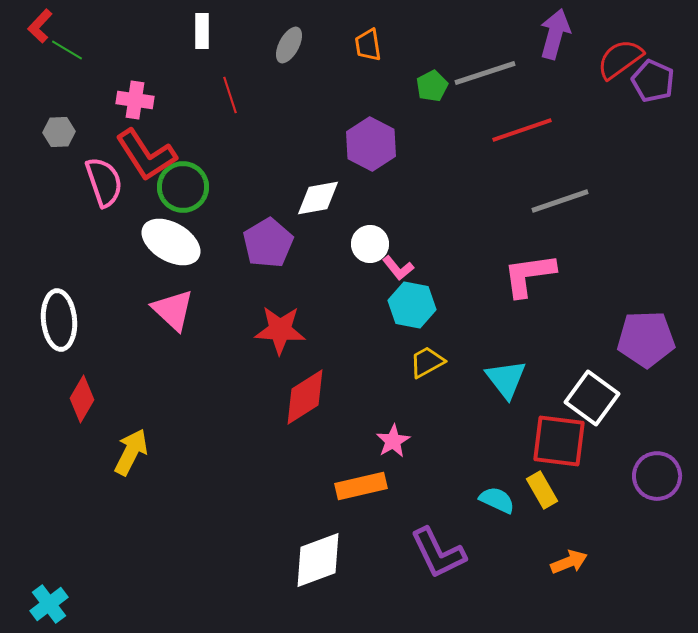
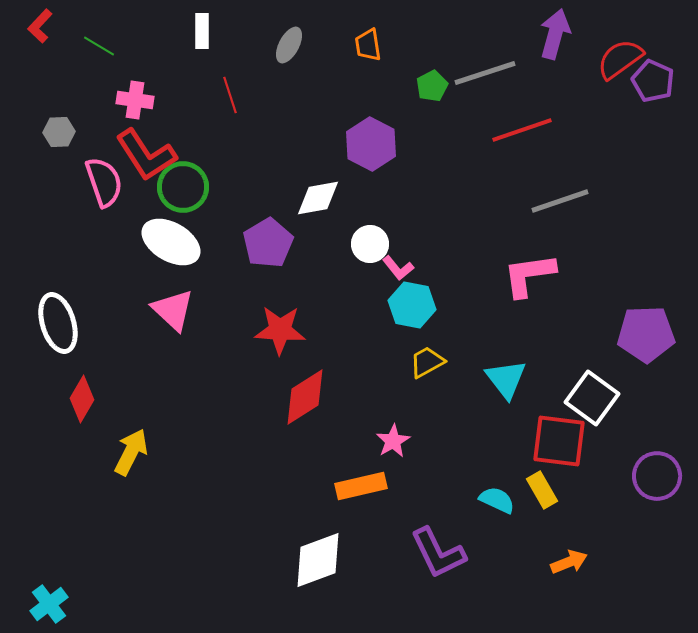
green line at (67, 50): moved 32 px right, 4 px up
white ellipse at (59, 320): moved 1 px left, 3 px down; rotated 12 degrees counterclockwise
purple pentagon at (646, 339): moved 5 px up
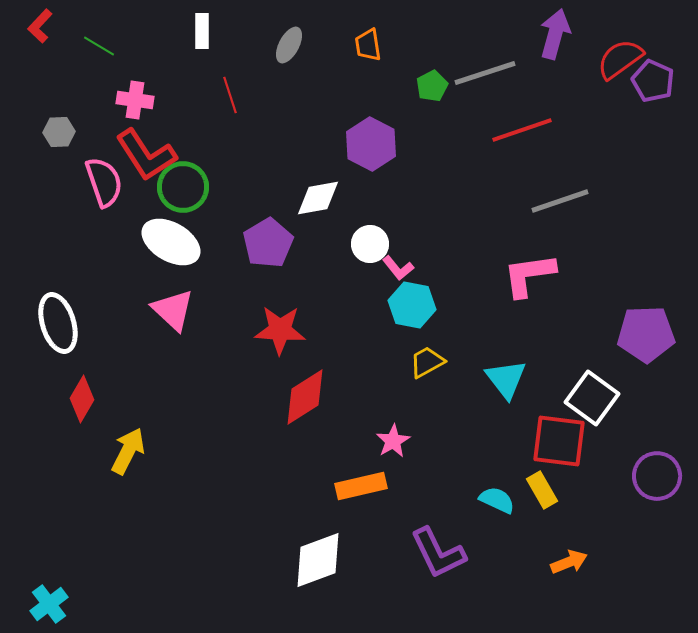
yellow arrow at (131, 452): moved 3 px left, 1 px up
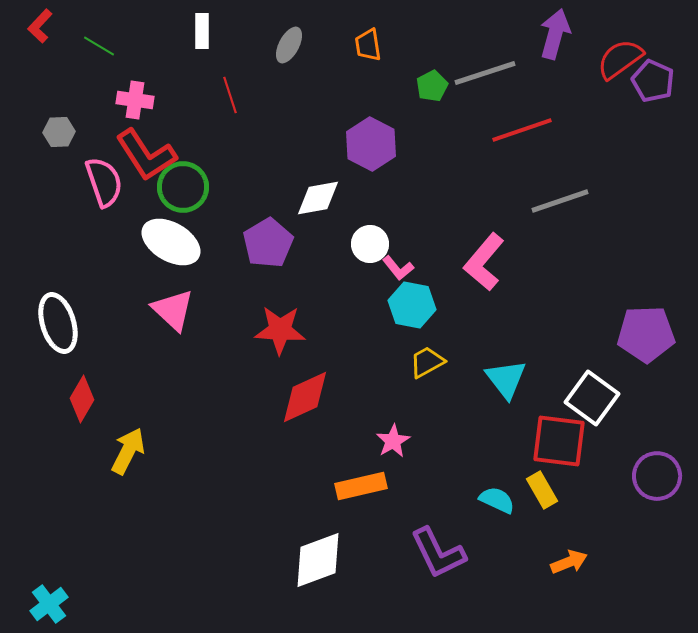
pink L-shape at (529, 275): moved 45 px left, 13 px up; rotated 42 degrees counterclockwise
red diamond at (305, 397): rotated 8 degrees clockwise
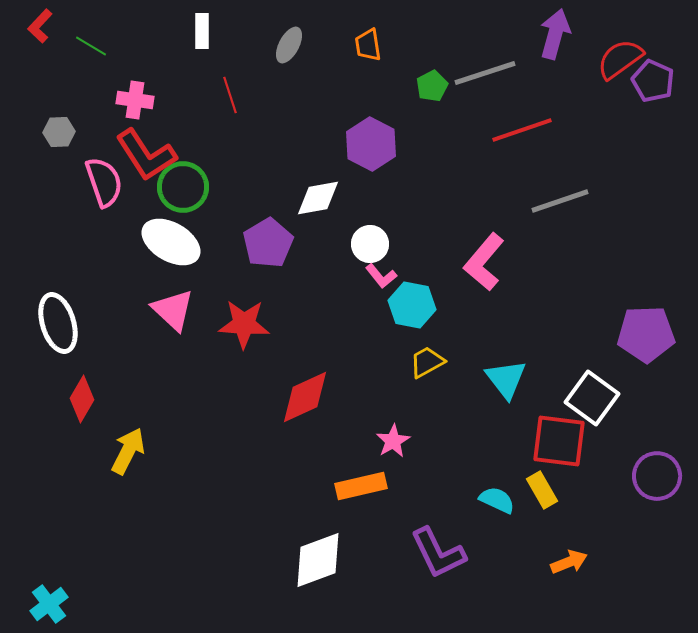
green line at (99, 46): moved 8 px left
pink L-shape at (398, 268): moved 17 px left, 8 px down
red star at (280, 330): moved 36 px left, 6 px up
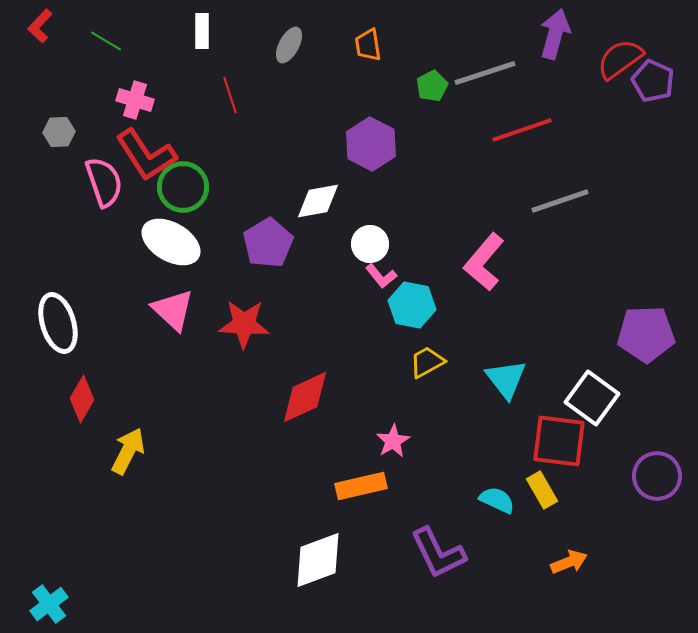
green line at (91, 46): moved 15 px right, 5 px up
pink cross at (135, 100): rotated 9 degrees clockwise
white diamond at (318, 198): moved 3 px down
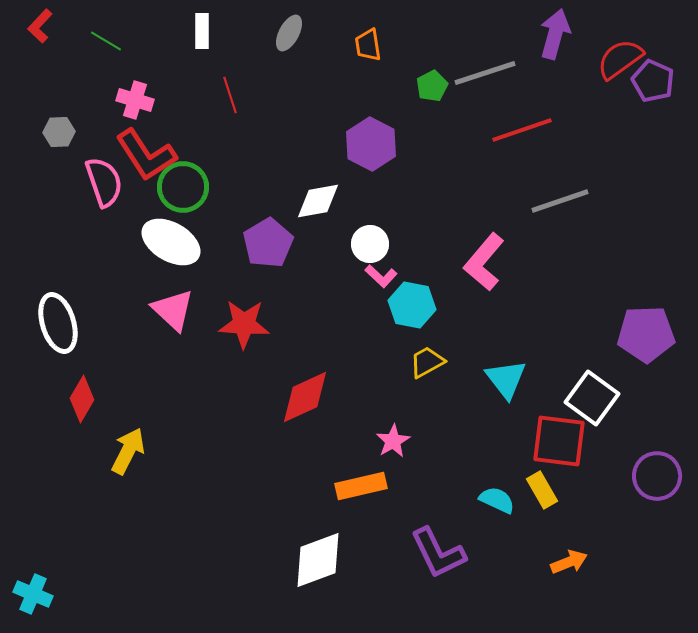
gray ellipse at (289, 45): moved 12 px up
pink L-shape at (381, 276): rotated 8 degrees counterclockwise
cyan cross at (49, 604): moved 16 px left, 10 px up; rotated 30 degrees counterclockwise
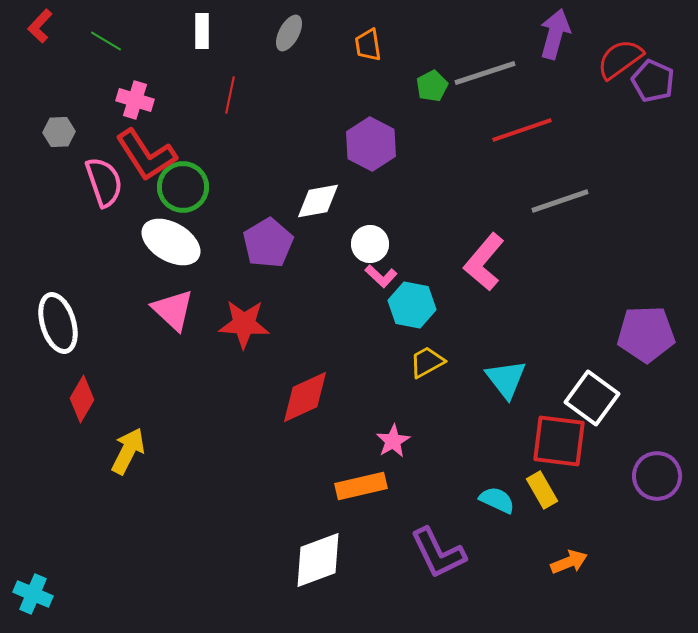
red line at (230, 95): rotated 30 degrees clockwise
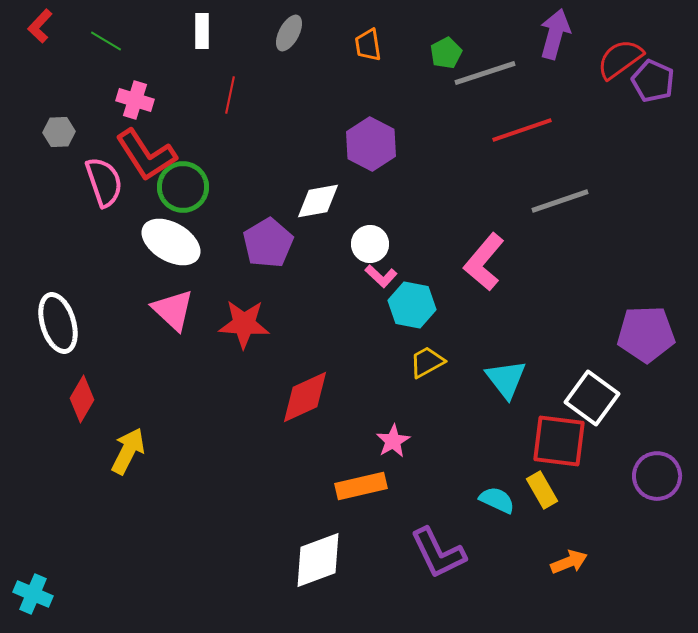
green pentagon at (432, 86): moved 14 px right, 33 px up
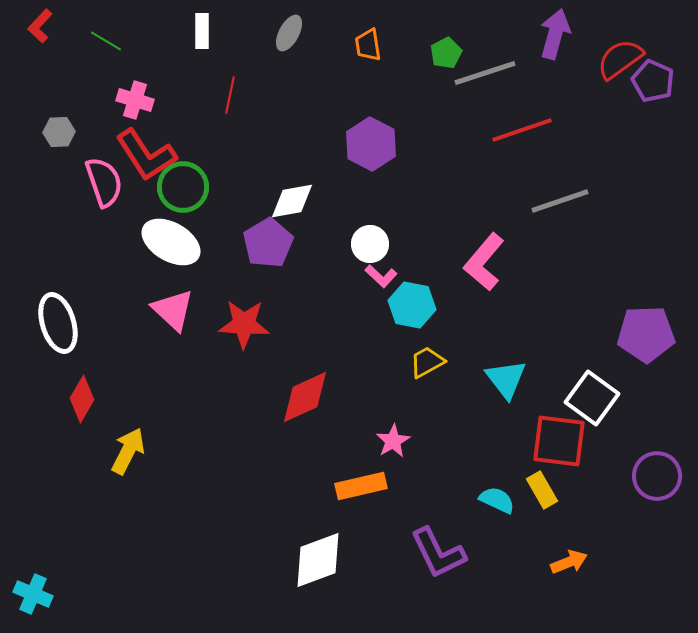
white diamond at (318, 201): moved 26 px left
